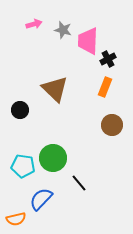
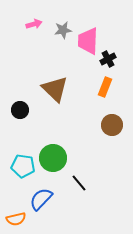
gray star: rotated 24 degrees counterclockwise
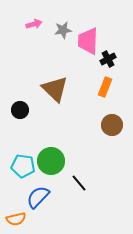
green circle: moved 2 px left, 3 px down
blue semicircle: moved 3 px left, 2 px up
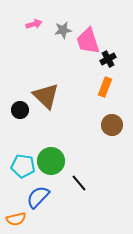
pink trapezoid: rotated 20 degrees counterclockwise
brown triangle: moved 9 px left, 7 px down
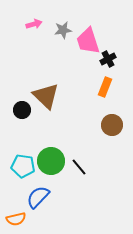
black circle: moved 2 px right
black line: moved 16 px up
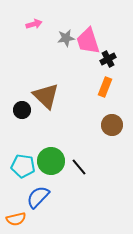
gray star: moved 3 px right, 8 px down
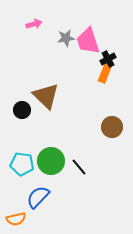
orange rectangle: moved 14 px up
brown circle: moved 2 px down
cyan pentagon: moved 1 px left, 2 px up
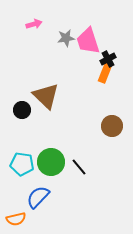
brown circle: moved 1 px up
green circle: moved 1 px down
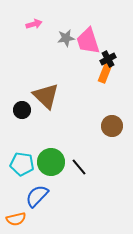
blue semicircle: moved 1 px left, 1 px up
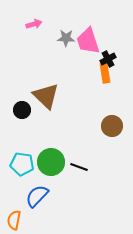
gray star: rotated 12 degrees clockwise
orange rectangle: rotated 30 degrees counterclockwise
black line: rotated 30 degrees counterclockwise
orange semicircle: moved 2 px left, 1 px down; rotated 114 degrees clockwise
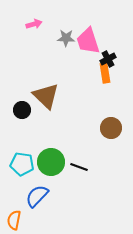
brown circle: moved 1 px left, 2 px down
